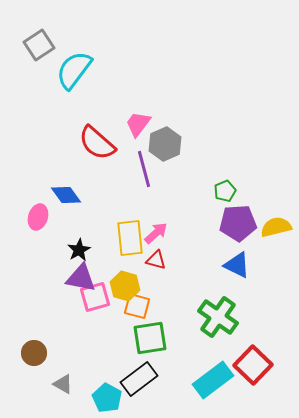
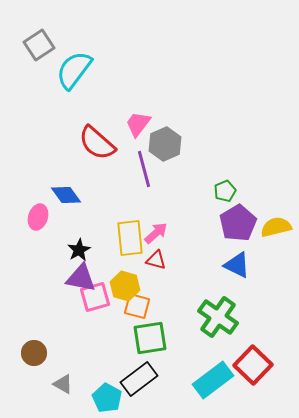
purple pentagon: rotated 27 degrees counterclockwise
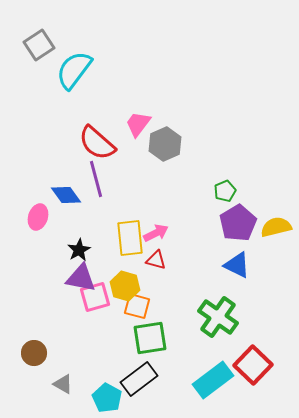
purple line: moved 48 px left, 10 px down
pink arrow: rotated 15 degrees clockwise
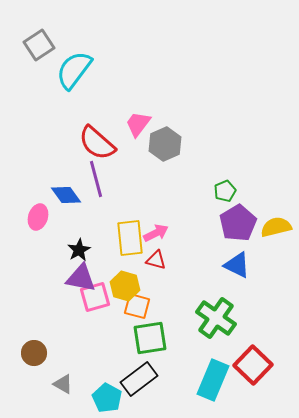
green cross: moved 2 px left, 1 px down
cyan rectangle: rotated 30 degrees counterclockwise
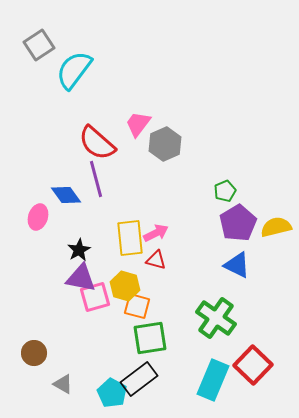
cyan pentagon: moved 5 px right, 5 px up
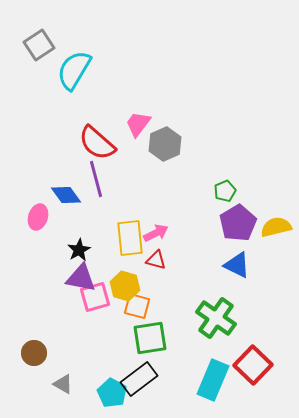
cyan semicircle: rotated 6 degrees counterclockwise
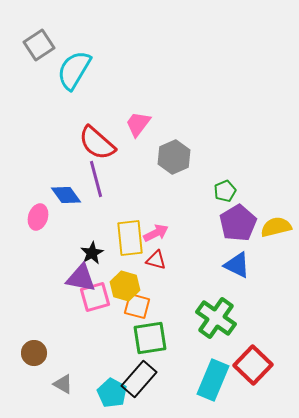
gray hexagon: moved 9 px right, 13 px down
black star: moved 13 px right, 3 px down
black rectangle: rotated 12 degrees counterclockwise
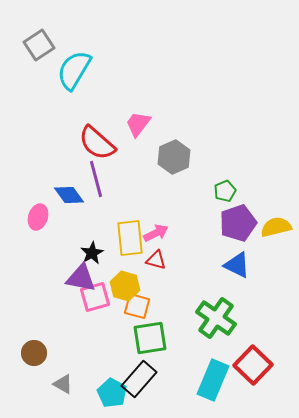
blue diamond: moved 3 px right
purple pentagon: rotated 12 degrees clockwise
